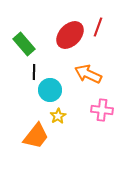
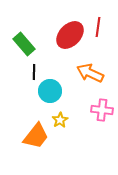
red line: rotated 12 degrees counterclockwise
orange arrow: moved 2 px right, 1 px up
cyan circle: moved 1 px down
yellow star: moved 2 px right, 4 px down
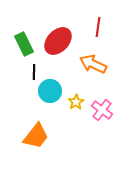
red ellipse: moved 12 px left, 6 px down
green rectangle: rotated 15 degrees clockwise
orange arrow: moved 3 px right, 9 px up
pink cross: rotated 30 degrees clockwise
yellow star: moved 16 px right, 18 px up
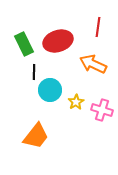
red ellipse: rotated 28 degrees clockwise
cyan circle: moved 1 px up
pink cross: rotated 20 degrees counterclockwise
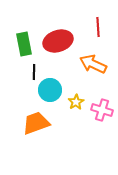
red line: rotated 12 degrees counterclockwise
green rectangle: rotated 15 degrees clockwise
orange trapezoid: moved 13 px up; rotated 148 degrees counterclockwise
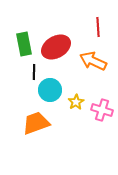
red ellipse: moved 2 px left, 6 px down; rotated 12 degrees counterclockwise
orange arrow: moved 3 px up
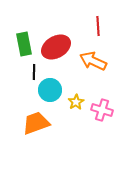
red line: moved 1 px up
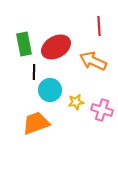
red line: moved 1 px right
yellow star: rotated 21 degrees clockwise
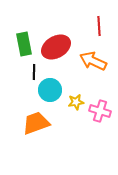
pink cross: moved 2 px left, 1 px down
